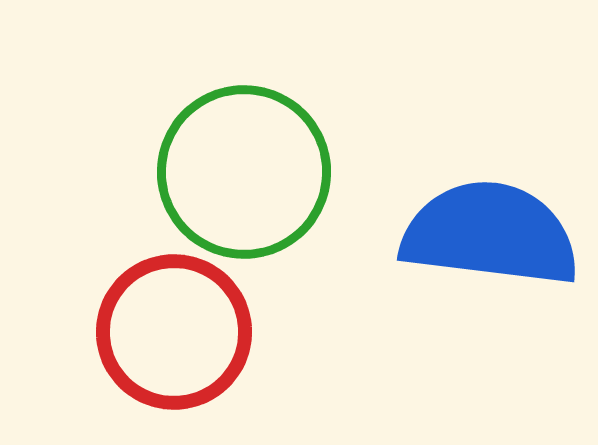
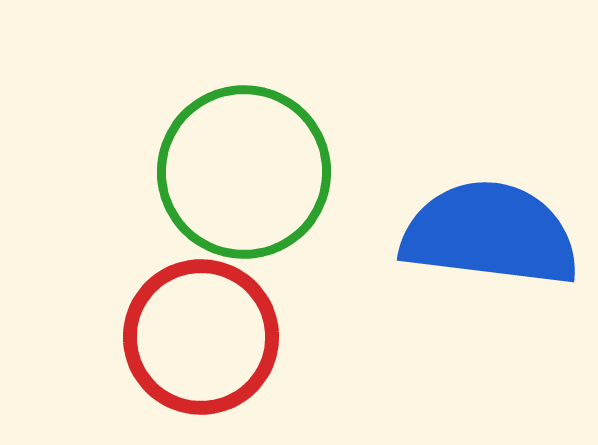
red circle: moved 27 px right, 5 px down
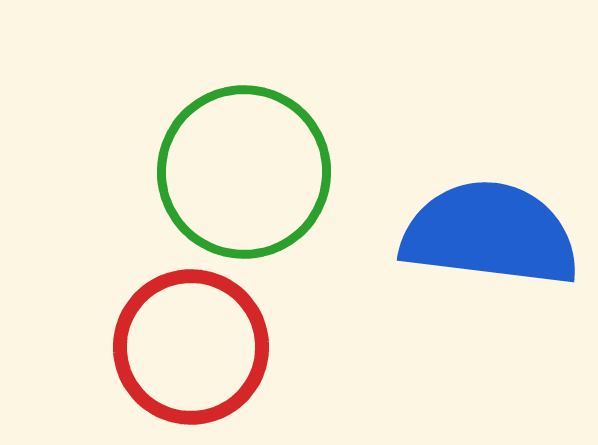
red circle: moved 10 px left, 10 px down
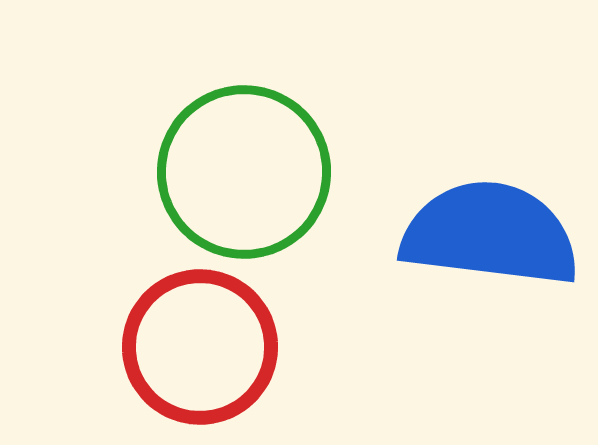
red circle: moved 9 px right
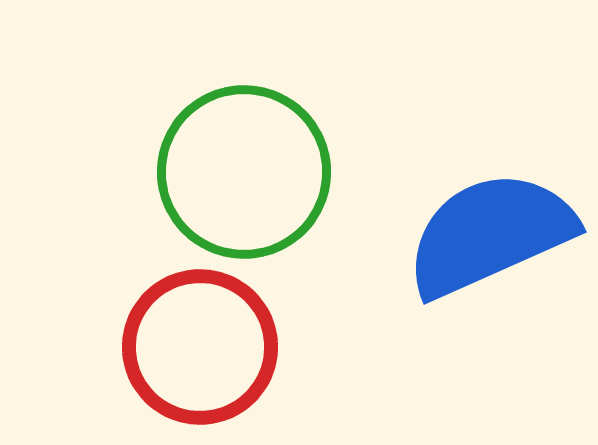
blue semicircle: rotated 31 degrees counterclockwise
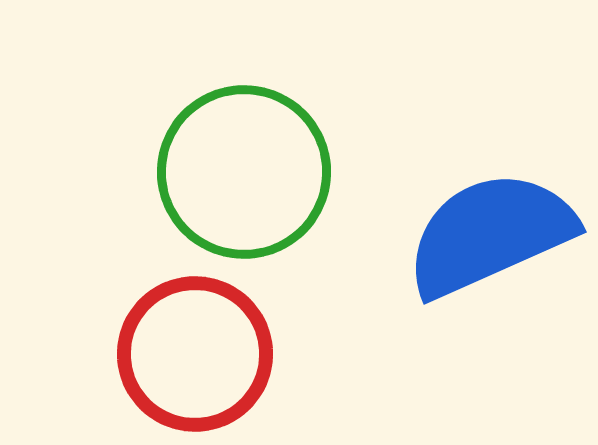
red circle: moved 5 px left, 7 px down
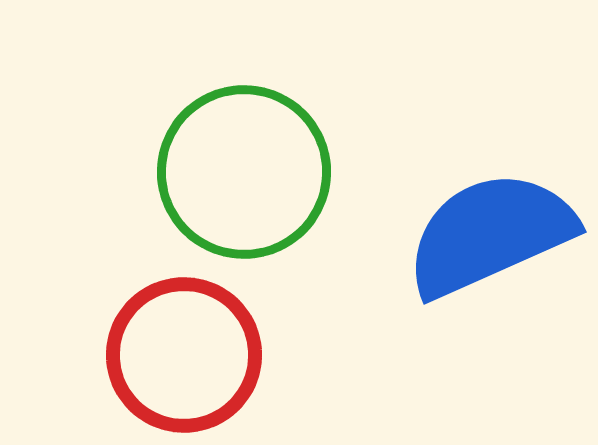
red circle: moved 11 px left, 1 px down
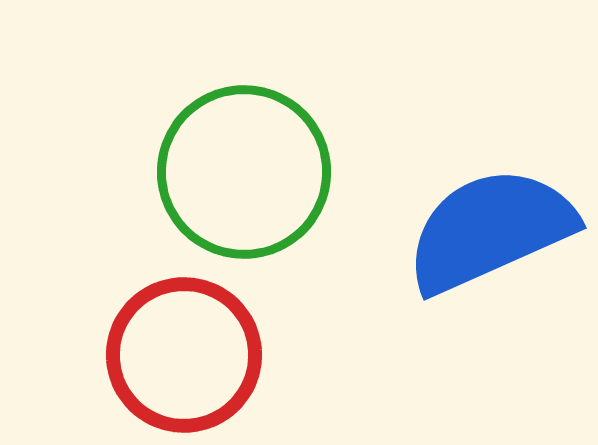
blue semicircle: moved 4 px up
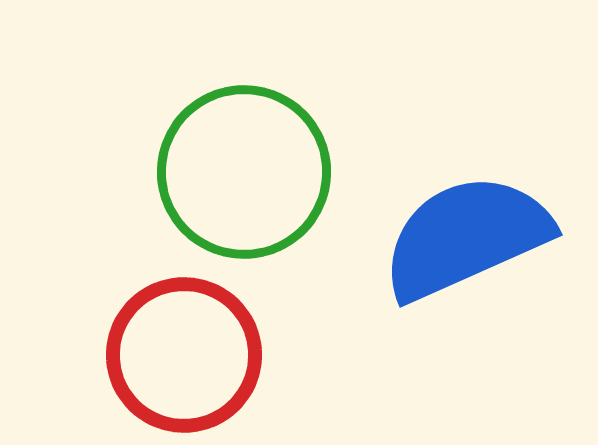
blue semicircle: moved 24 px left, 7 px down
